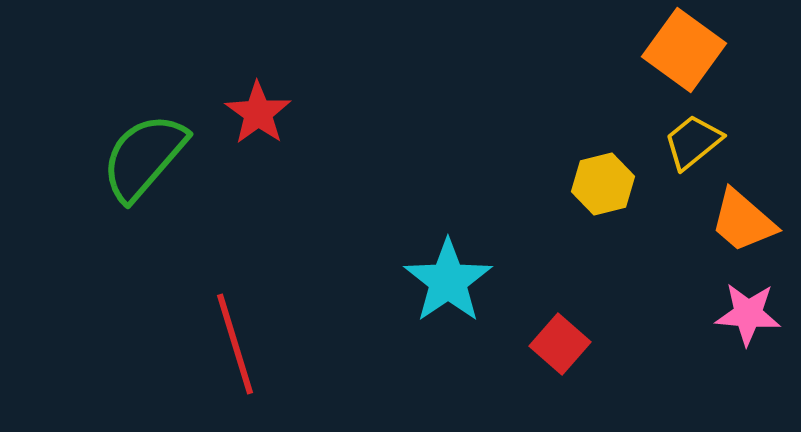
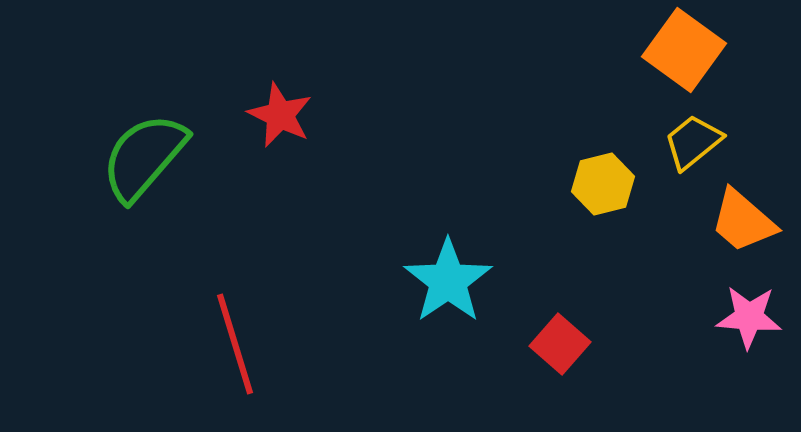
red star: moved 22 px right, 2 px down; rotated 10 degrees counterclockwise
pink star: moved 1 px right, 3 px down
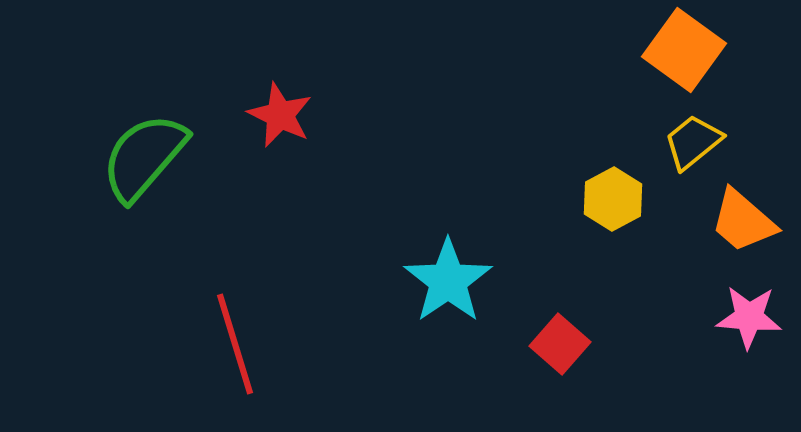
yellow hexagon: moved 10 px right, 15 px down; rotated 14 degrees counterclockwise
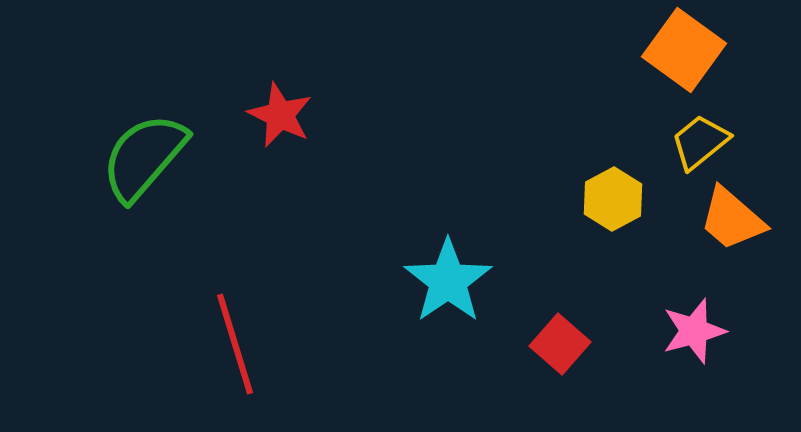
yellow trapezoid: moved 7 px right
orange trapezoid: moved 11 px left, 2 px up
pink star: moved 55 px left, 14 px down; rotated 20 degrees counterclockwise
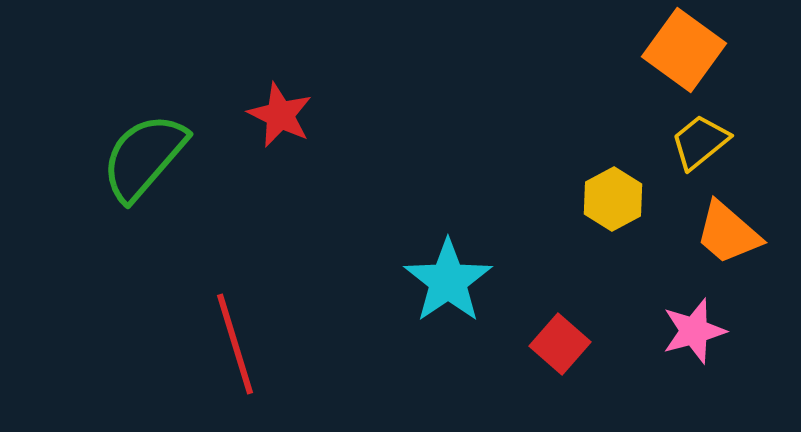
orange trapezoid: moved 4 px left, 14 px down
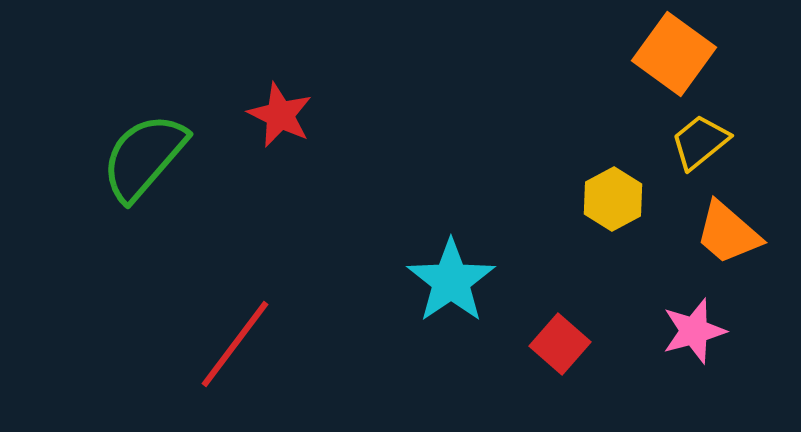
orange square: moved 10 px left, 4 px down
cyan star: moved 3 px right
red line: rotated 54 degrees clockwise
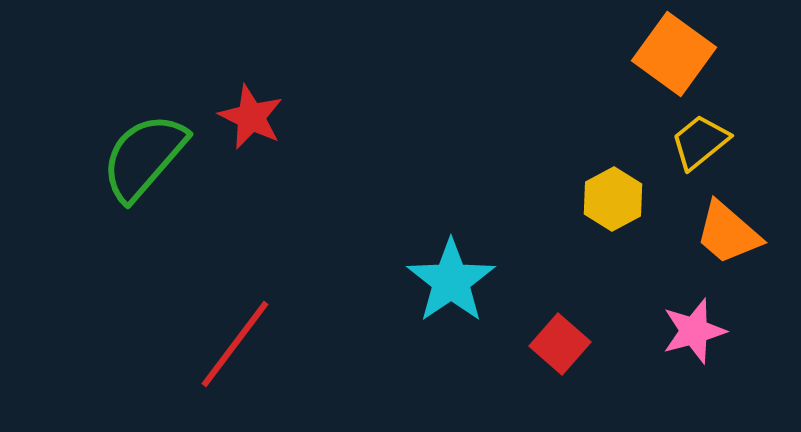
red star: moved 29 px left, 2 px down
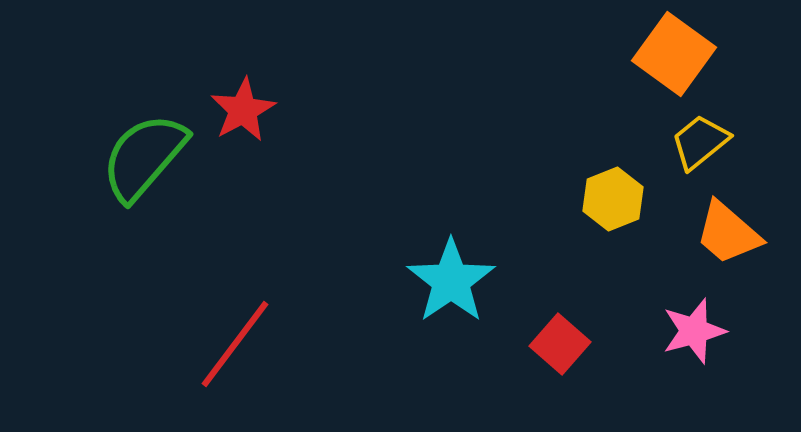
red star: moved 8 px left, 7 px up; rotated 18 degrees clockwise
yellow hexagon: rotated 6 degrees clockwise
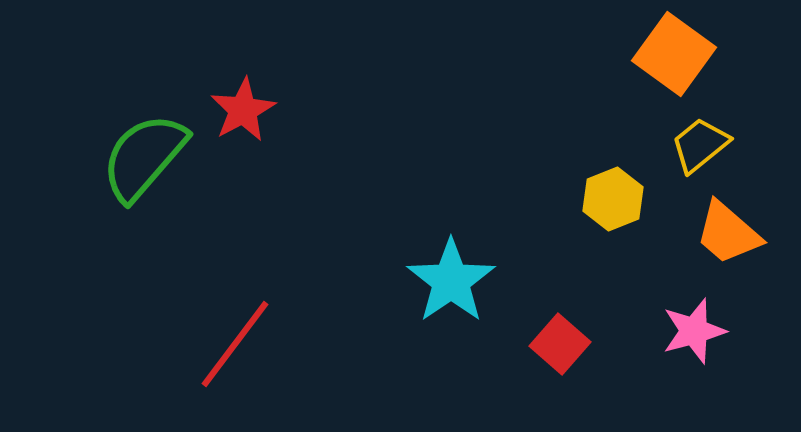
yellow trapezoid: moved 3 px down
